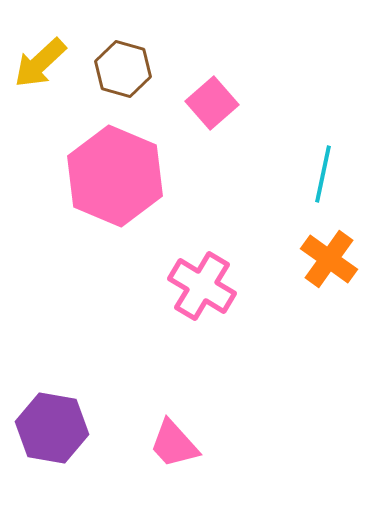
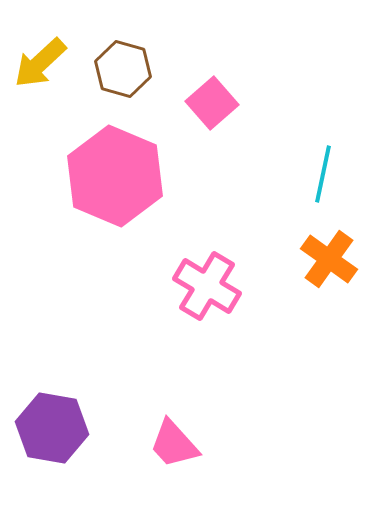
pink cross: moved 5 px right
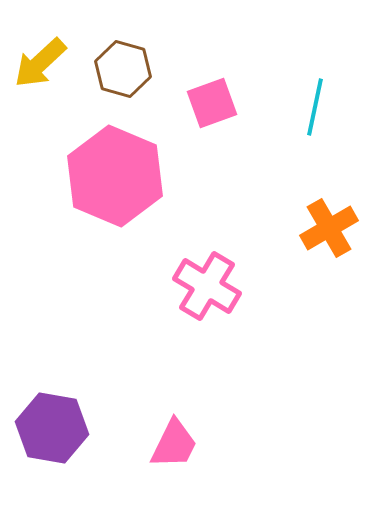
pink square: rotated 21 degrees clockwise
cyan line: moved 8 px left, 67 px up
orange cross: moved 31 px up; rotated 24 degrees clockwise
pink trapezoid: rotated 112 degrees counterclockwise
